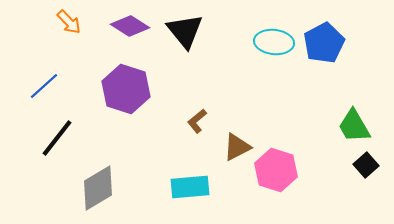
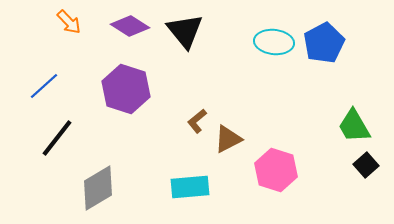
brown triangle: moved 9 px left, 8 px up
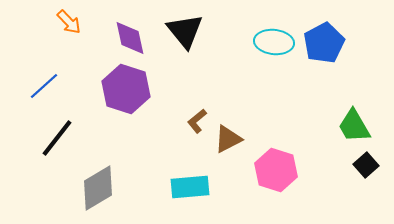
purple diamond: moved 12 px down; rotated 45 degrees clockwise
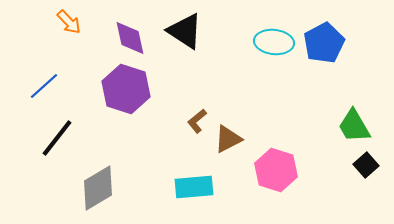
black triangle: rotated 18 degrees counterclockwise
cyan rectangle: moved 4 px right
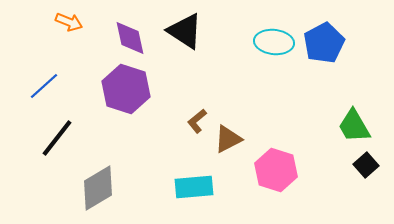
orange arrow: rotated 24 degrees counterclockwise
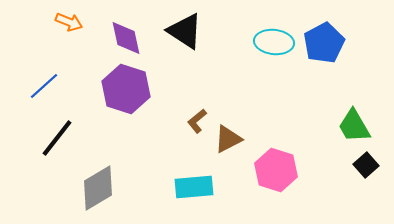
purple diamond: moved 4 px left
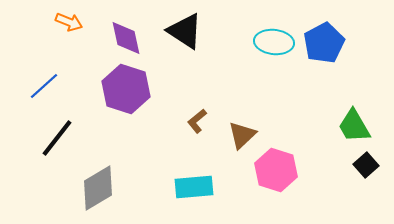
brown triangle: moved 14 px right, 4 px up; rotated 16 degrees counterclockwise
